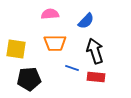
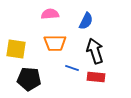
blue semicircle: rotated 18 degrees counterclockwise
black pentagon: rotated 10 degrees clockwise
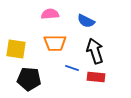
blue semicircle: rotated 90 degrees clockwise
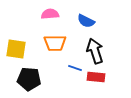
blue line: moved 3 px right
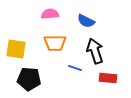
red rectangle: moved 12 px right, 1 px down
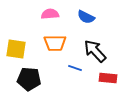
blue semicircle: moved 4 px up
black arrow: rotated 25 degrees counterclockwise
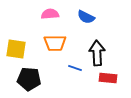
black arrow: moved 2 px right, 2 px down; rotated 40 degrees clockwise
